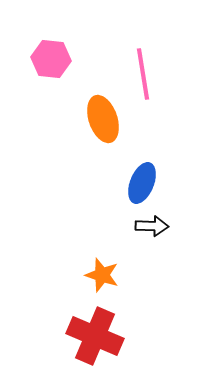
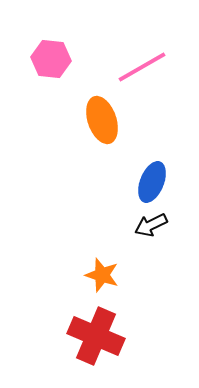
pink line: moved 1 px left, 7 px up; rotated 69 degrees clockwise
orange ellipse: moved 1 px left, 1 px down
blue ellipse: moved 10 px right, 1 px up
black arrow: moved 1 px left, 1 px up; rotated 152 degrees clockwise
red cross: moved 1 px right
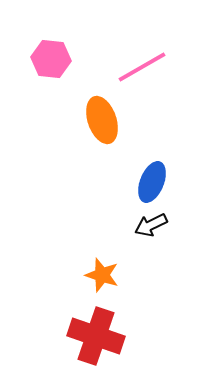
red cross: rotated 4 degrees counterclockwise
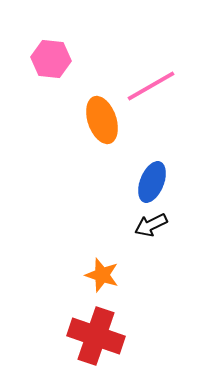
pink line: moved 9 px right, 19 px down
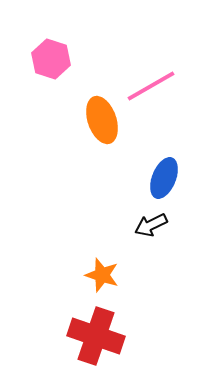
pink hexagon: rotated 12 degrees clockwise
blue ellipse: moved 12 px right, 4 px up
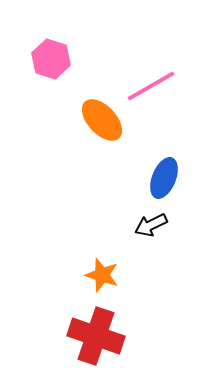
orange ellipse: rotated 24 degrees counterclockwise
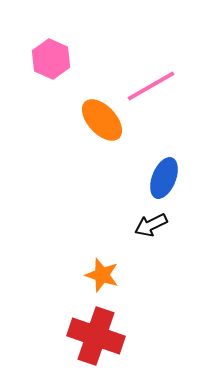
pink hexagon: rotated 6 degrees clockwise
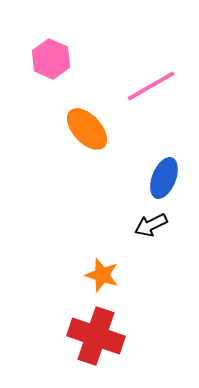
orange ellipse: moved 15 px left, 9 px down
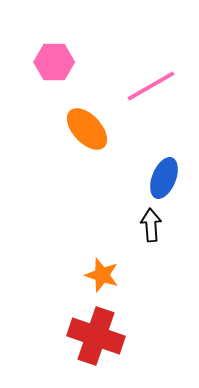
pink hexagon: moved 3 px right, 3 px down; rotated 24 degrees counterclockwise
black arrow: rotated 112 degrees clockwise
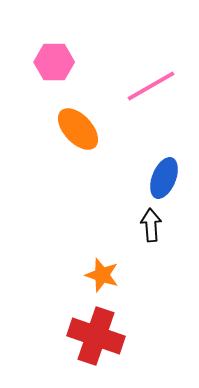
orange ellipse: moved 9 px left
